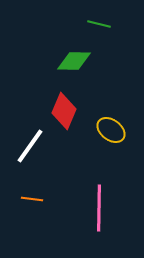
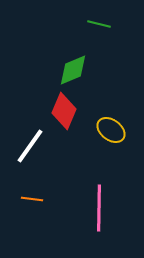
green diamond: moved 1 px left, 9 px down; rotated 24 degrees counterclockwise
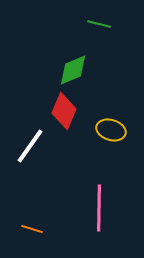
yellow ellipse: rotated 20 degrees counterclockwise
orange line: moved 30 px down; rotated 10 degrees clockwise
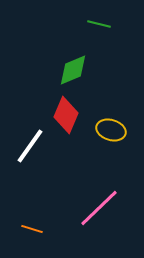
red diamond: moved 2 px right, 4 px down
pink line: rotated 45 degrees clockwise
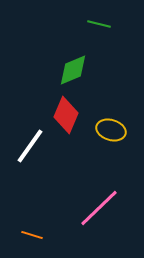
orange line: moved 6 px down
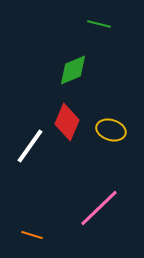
red diamond: moved 1 px right, 7 px down
